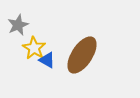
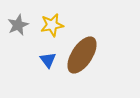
yellow star: moved 18 px right, 23 px up; rotated 30 degrees clockwise
blue triangle: moved 1 px right; rotated 24 degrees clockwise
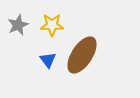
yellow star: rotated 10 degrees clockwise
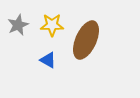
brown ellipse: moved 4 px right, 15 px up; rotated 9 degrees counterclockwise
blue triangle: rotated 24 degrees counterclockwise
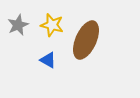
yellow star: rotated 15 degrees clockwise
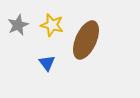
blue triangle: moved 1 px left, 3 px down; rotated 24 degrees clockwise
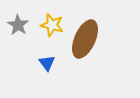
gray star: rotated 15 degrees counterclockwise
brown ellipse: moved 1 px left, 1 px up
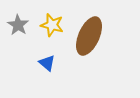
brown ellipse: moved 4 px right, 3 px up
blue triangle: rotated 12 degrees counterclockwise
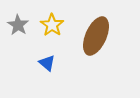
yellow star: rotated 20 degrees clockwise
brown ellipse: moved 7 px right
